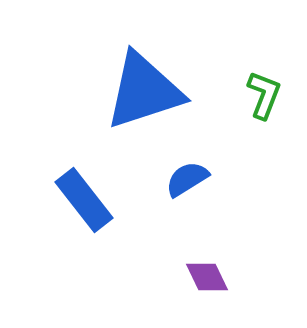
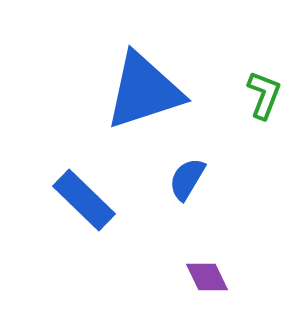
blue semicircle: rotated 27 degrees counterclockwise
blue rectangle: rotated 8 degrees counterclockwise
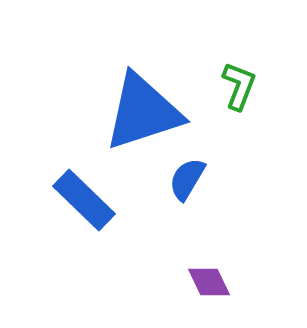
blue triangle: moved 1 px left, 21 px down
green L-shape: moved 25 px left, 9 px up
purple diamond: moved 2 px right, 5 px down
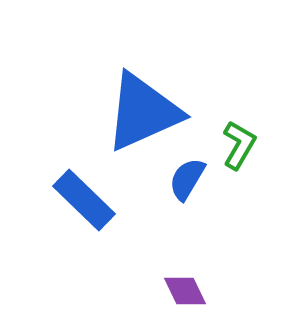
green L-shape: moved 59 px down; rotated 9 degrees clockwise
blue triangle: rotated 6 degrees counterclockwise
purple diamond: moved 24 px left, 9 px down
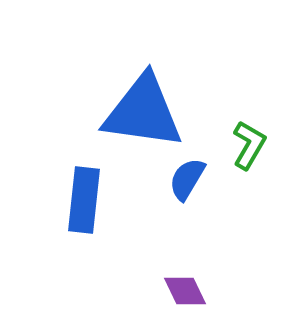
blue triangle: rotated 32 degrees clockwise
green L-shape: moved 10 px right
blue rectangle: rotated 52 degrees clockwise
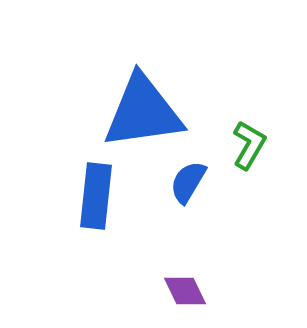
blue triangle: rotated 16 degrees counterclockwise
blue semicircle: moved 1 px right, 3 px down
blue rectangle: moved 12 px right, 4 px up
